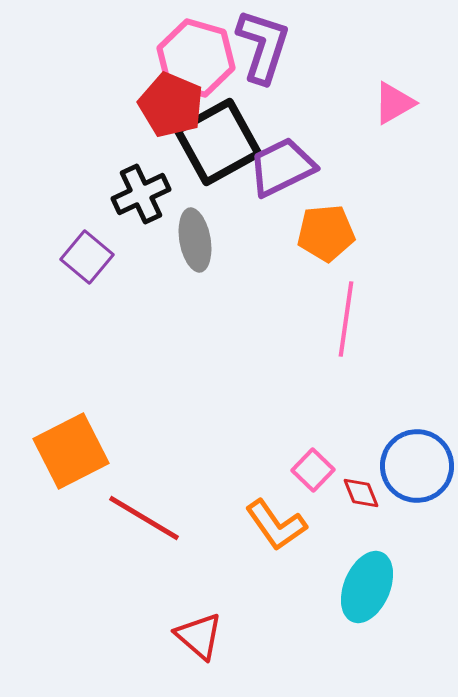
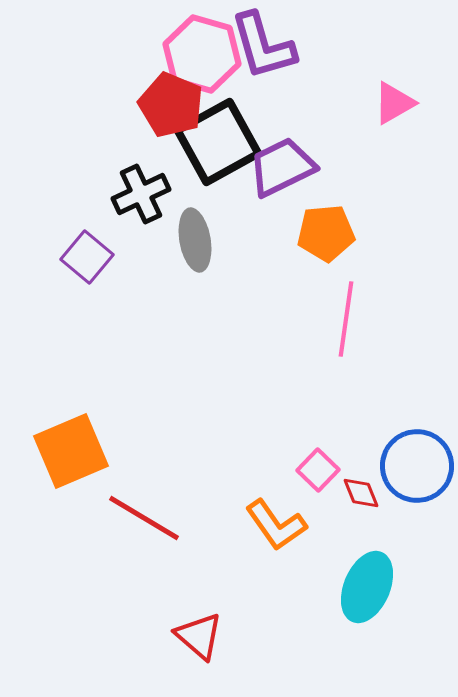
purple L-shape: rotated 146 degrees clockwise
pink hexagon: moved 6 px right, 4 px up
orange square: rotated 4 degrees clockwise
pink square: moved 5 px right
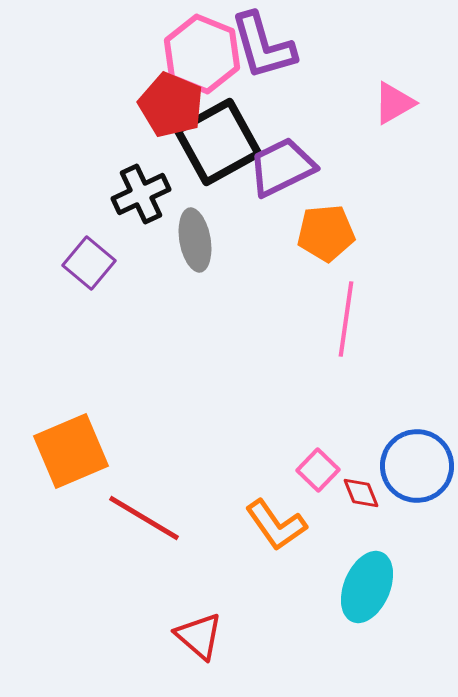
pink hexagon: rotated 6 degrees clockwise
purple square: moved 2 px right, 6 px down
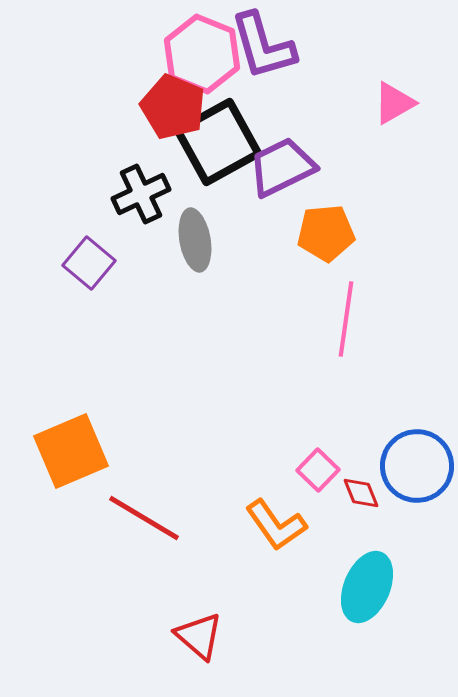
red pentagon: moved 2 px right, 2 px down
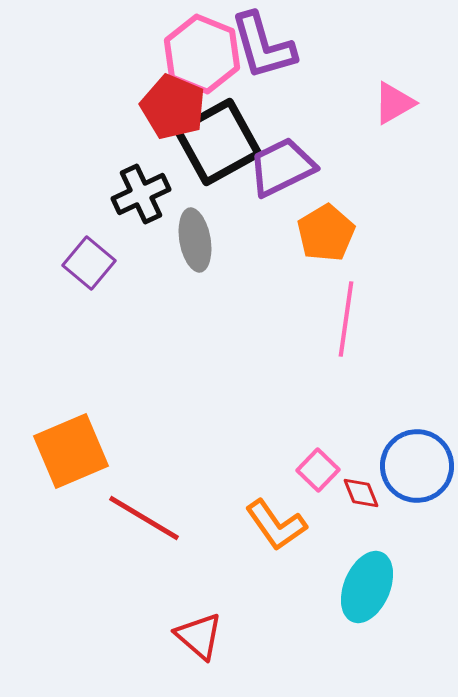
orange pentagon: rotated 26 degrees counterclockwise
